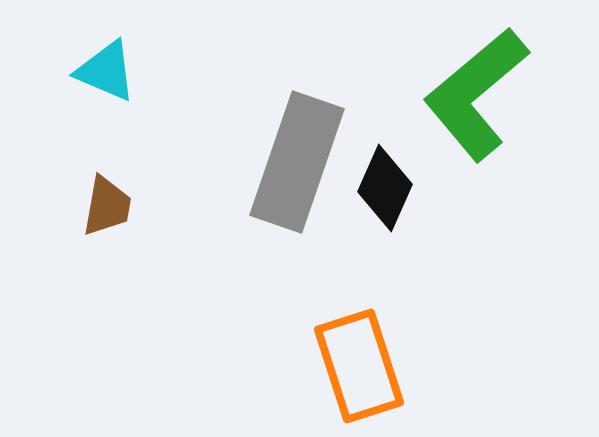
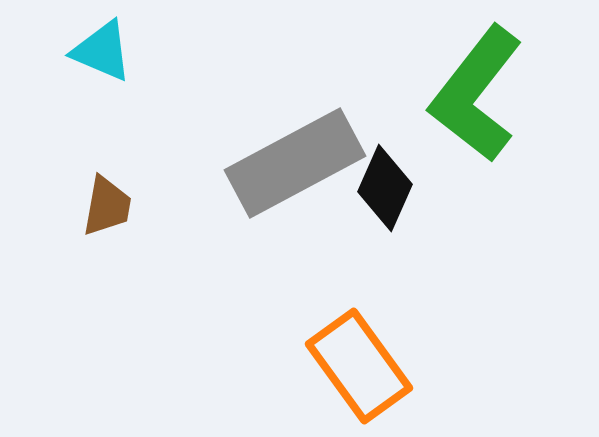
cyan triangle: moved 4 px left, 20 px up
green L-shape: rotated 12 degrees counterclockwise
gray rectangle: moved 2 px left, 1 px down; rotated 43 degrees clockwise
orange rectangle: rotated 18 degrees counterclockwise
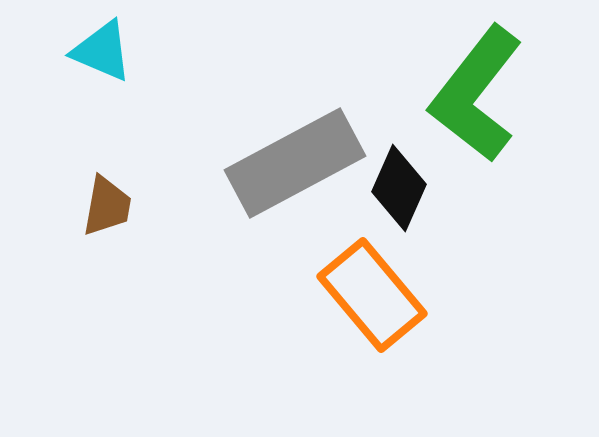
black diamond: moved 14 px right
orange rectangle: moved 13 px right, 71 px up; rotated 4 degrees counterclockwise
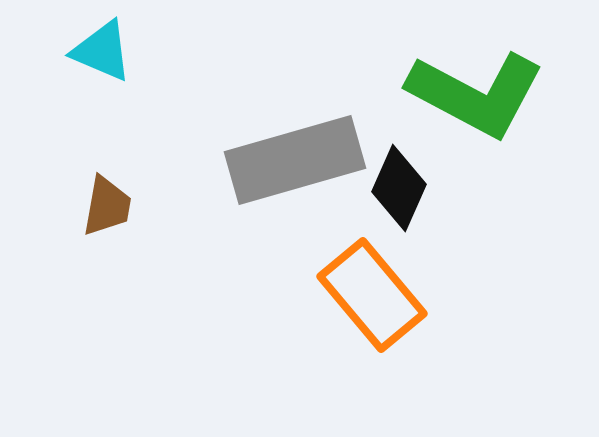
green L-shape: rotated 100 degrees counterclockwise
gray rectangle: moved 3 px up; rotated 12 degrees clockwise
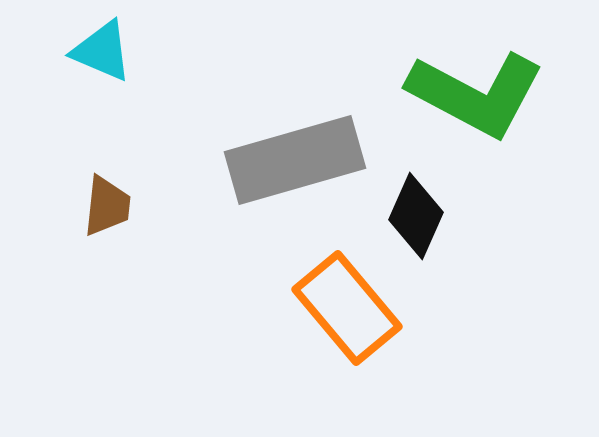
black diamond: moved 17 px right, 28 px down
brown trapezoid: rotated 4 degrees counterclockwise
orange rectangle: moved 25 px left, 13 px down
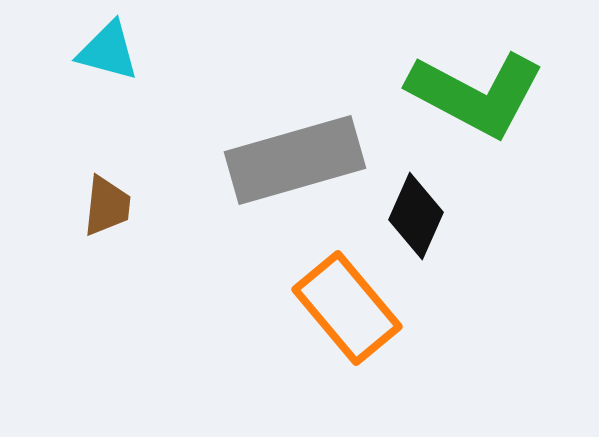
cyan triangle: moved 6 px right; rotated 8 degrees counterclockwise
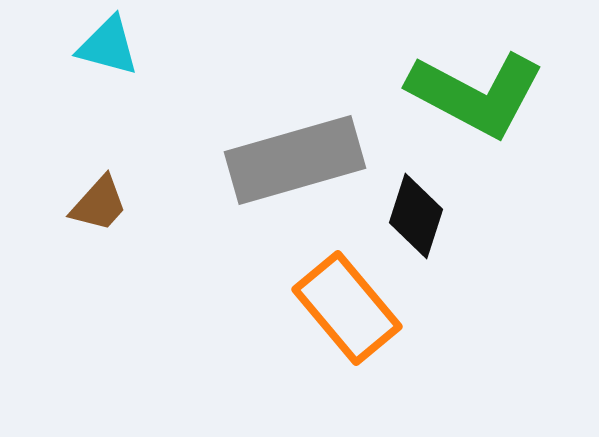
cyan triangle: moved 5 px up
brown trapezoid: moved 8 px left, 2 px up; rotated 36 degrees clockwise
black diamond: rotated 6 degrees counterclockwise
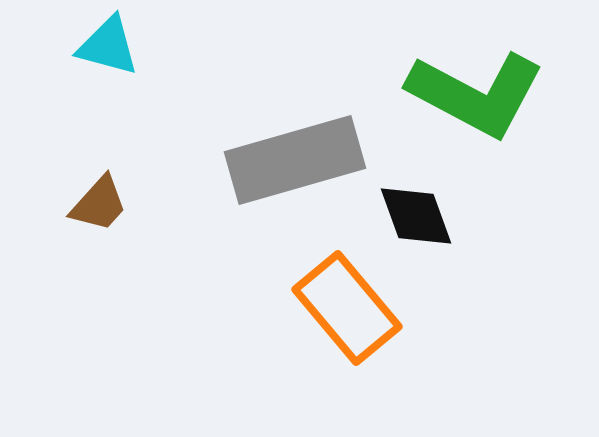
black diamond: rotated 38 degrees counterclockwise
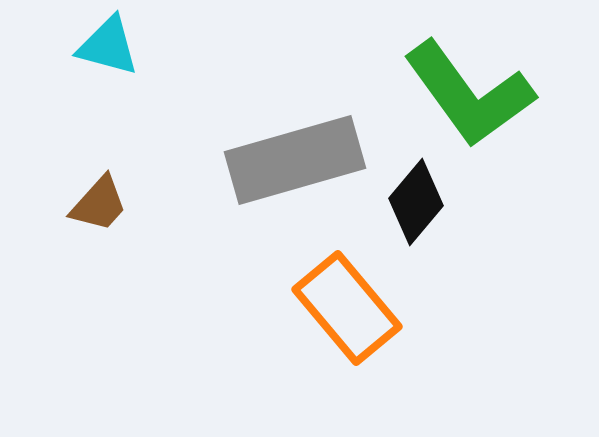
green L-shape: moved 7 px left; rotated 26 degrees clockwise
black diamond: moved 14 px up; rotated 60 degrees clockwise
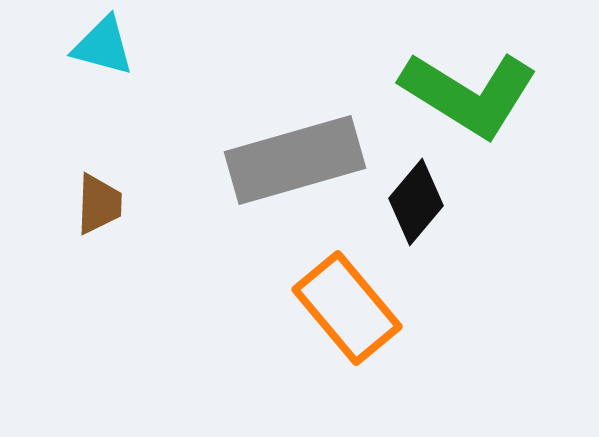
cyan triangle: moved 5 px left
green L-shape: rotated 22 degrees counterclockwise
brown trapezoid: rotated 40 degrees counterclockwise
